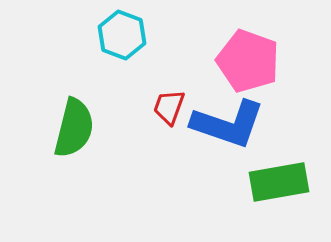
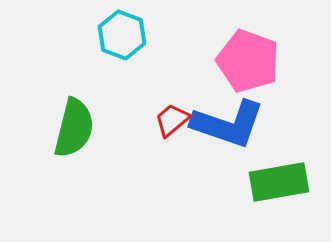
red trapezoid: moved 3 px right, 13 px down; rotated 30 degrees clockwise
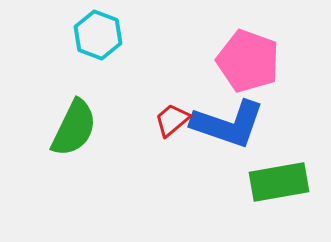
cyan hexagon: moved 24 px left
green semicircle: rotated 12 degrees clockwise
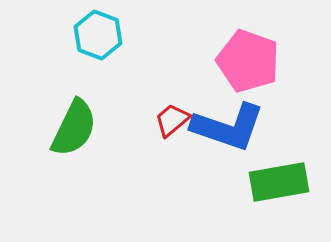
blue L-shape: moved 3 px down
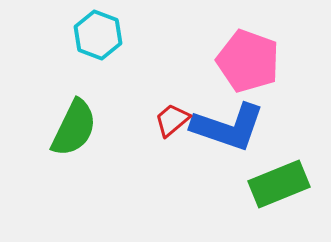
green rectangle: moved 2 px down; rotated 12 degrees counterclockwise
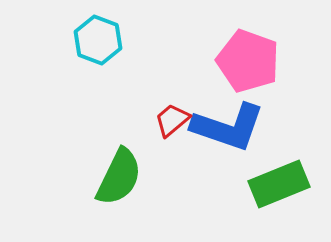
cyan hexagon: moved 5 px down
green semicircle: moved 45 px right, 49 px down
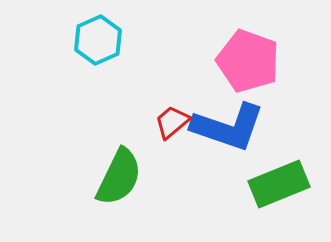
cyan hexagon: rotated 15 degrees clockwise
red trapezoid: moved 2 px down
